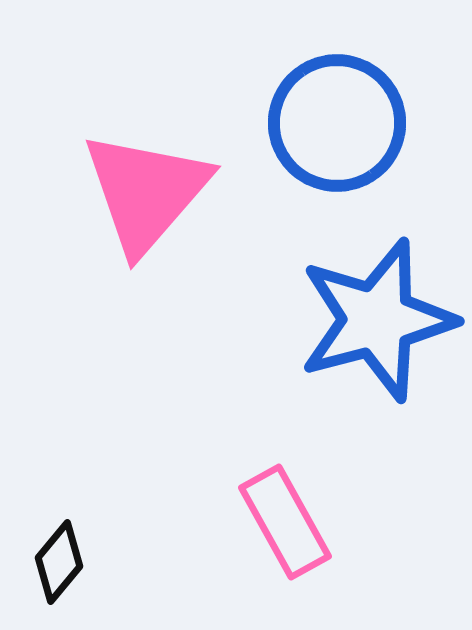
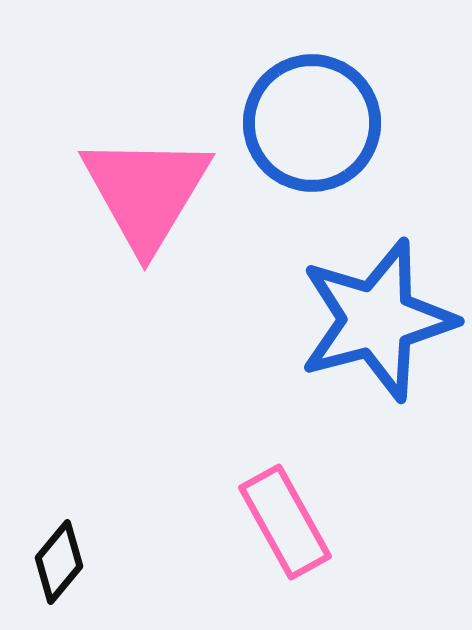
blue circle: moved 25 px left
pink triangle: rotated 10 degrees counterclockwise
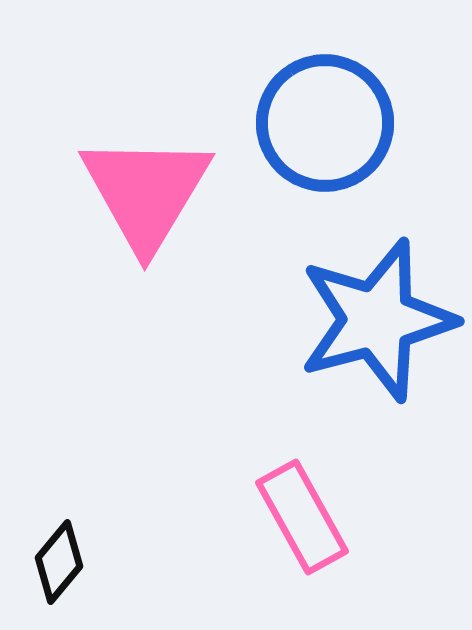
blue circle: moved 13 px right
pink rectangle: moved 17 px right, 5 px up
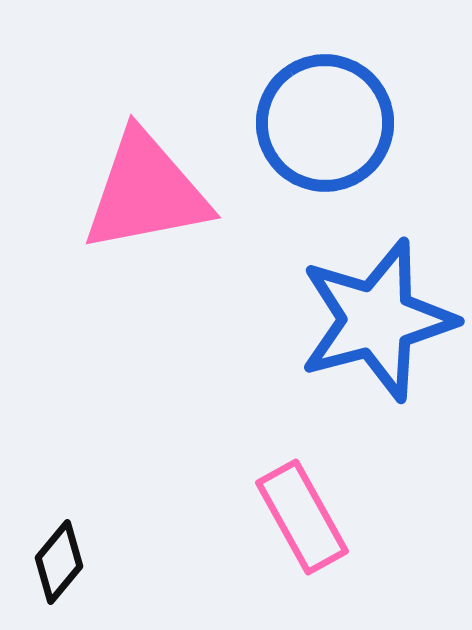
pink triangle: rotated 48 degrees clockwise
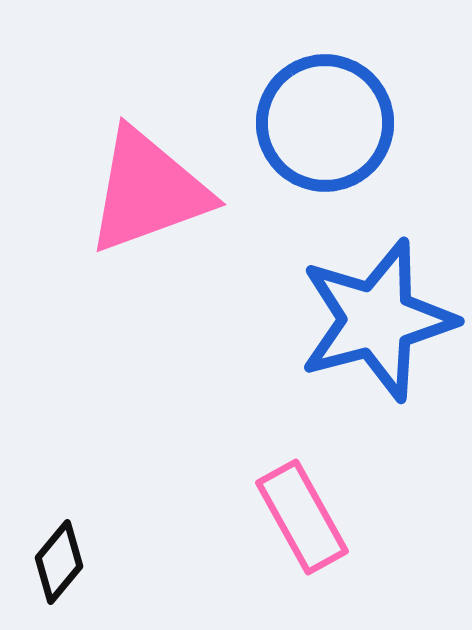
pink triangle: moved 2 px right, 1 px up; rotated 9 degrees counterclockwise
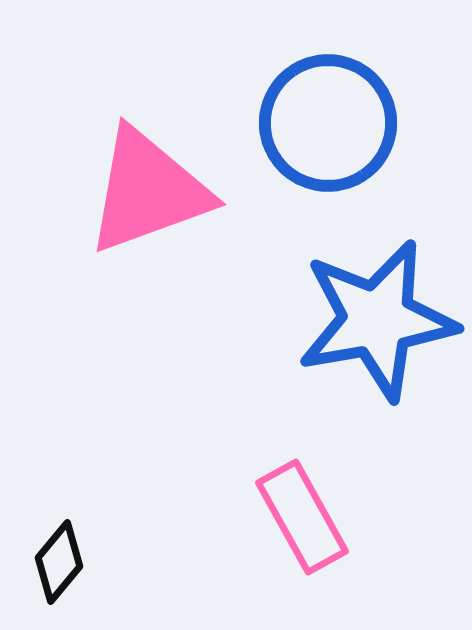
blue circle: moved 3 px right
blue star: rotated 5 degrees clockwise
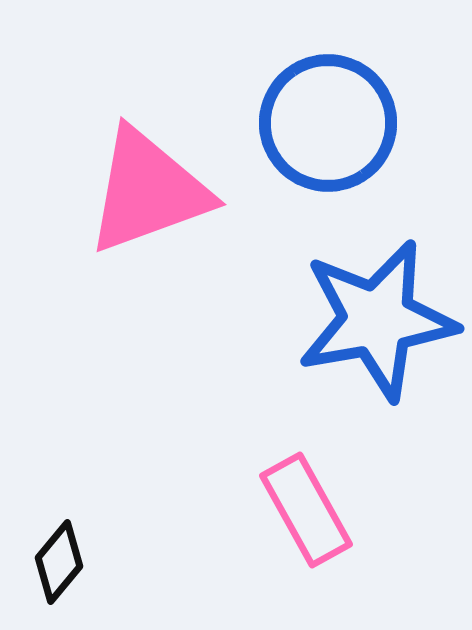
pink rectangle: moved 4 px right, 7 px up
